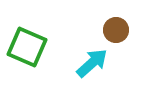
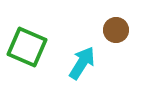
cyan arrow: moved 10 px left; rotated 16 degrees counterclockwise
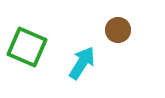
brown circle: moved 2 px right
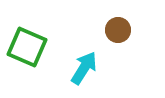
cyan arrow: moved 2 px right, 5 px down
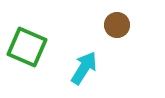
brown circle: moved 1 px left, 5 px up
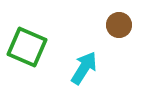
brown circle: moved 2 px right
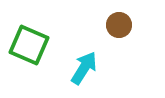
green square: moved 2 px right, 2 px up
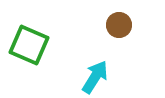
cyan arrow: moved 11 px right, 9 px down
